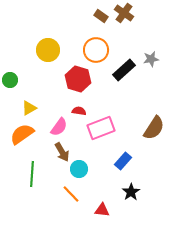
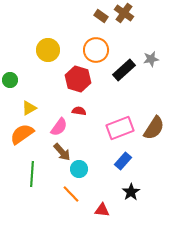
pink rectangle: moved 19 px right
brown arrow: rotated 12 degrees counterclockwise
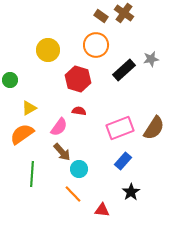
orange circle: moved 5 px up
orange line: moved 2 px right
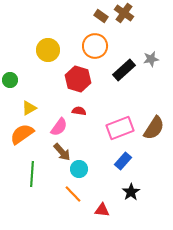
orange circle: moved 1 px left, 1 px down
